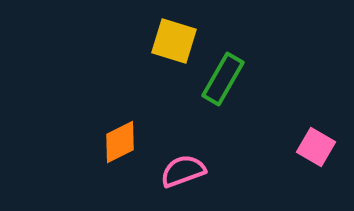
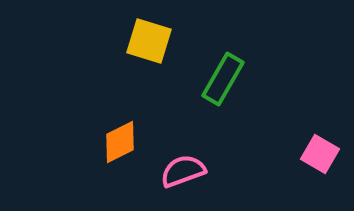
yellow square: moved 25 px left
pink square: moved 4 px right, 7 px down
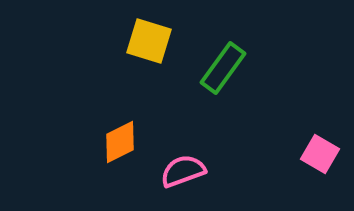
green rectangle: moved 11 px up; rotated 6 degrees clockwise
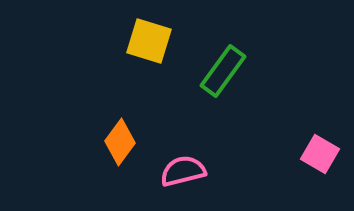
green rectangle: moved 3 px down
orange diamond: rotated 27 degrees counterclockwise
pink semicircle: rotated 6 degrees clockwise
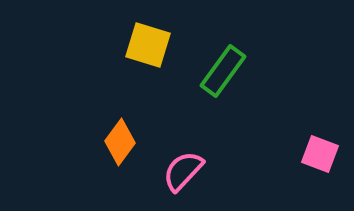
yellow square: moved 1 px left, 4 px down
pink square: rotated 9 degrees counterclockwise
pink semicircle: rotated 33 degrees counterclockwise
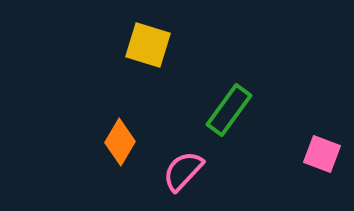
green rectangle: moved 6 px right, 39 px down
orange diamond: rotated 6 degrees counterclockwise
pink square: moved 2 px right
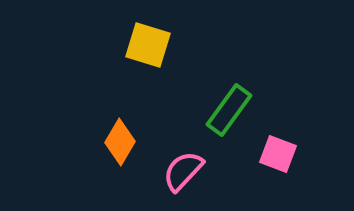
pink square: moved 44 px left
